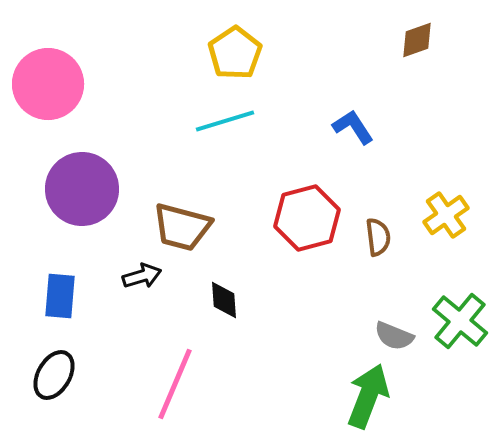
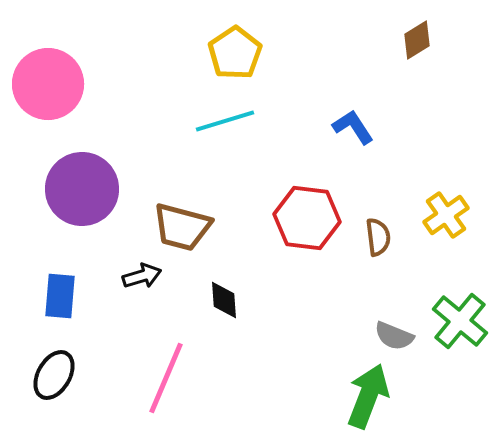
brown diamond: rotated 12 degrees counterclockwise
red hexagon: rotated 22 degrees clockwise
pink line: moved 9 px left, 6 px up
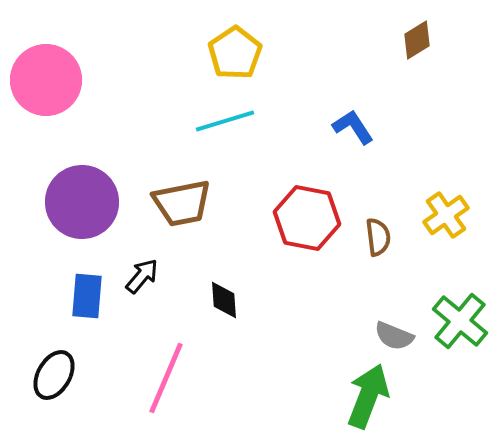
pink circle: moved 2 px left, 4 px up
purple circle: moved 13 px down
red hexagon: rotated 4 degrees clockwise
brown trapezoid: moved 24 px up; rotated 26 degrees counterclockwise
black arrow: rotated 33 degrees counterclockwise
blue rectangle: moved 27 px right
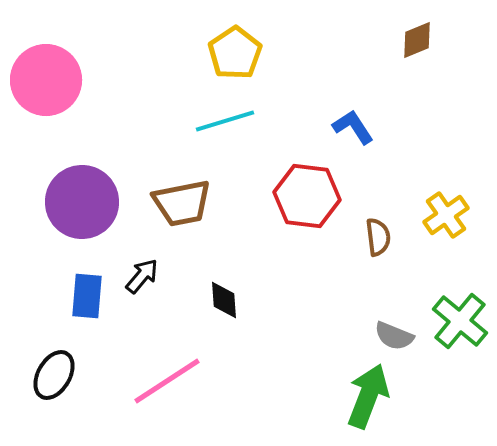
brown diamond: rotated 9 degrees clockwise
red hexagon: moved 22 px up; rotated 4 degrees counterclockwise
pink line: moved 1 px right, 3 px down; rotated 34 degrees clockwise
